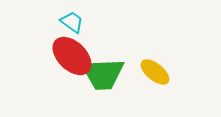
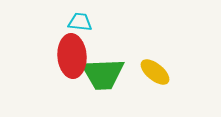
cyan trapezoid: moved 8 px right; rotated 30 degrees counterclockwise
red ellipse: rotated 42 degrees clockwise
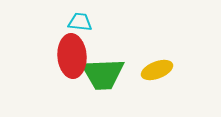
yellow ellipse: moved 2 px right, 2 px up; rotated 60 degrees counterclockwise
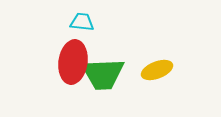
cyan trapezoid: moved 2 px right
red ellipse: moved 1 px right, 6 px down; rotated 12 degrees clockwise
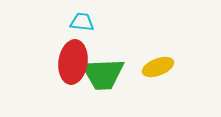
yellow ellipse: moved 1 px right, 3 px up
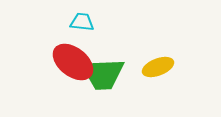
red ellipse: rotated 60 degrees counterclockwise
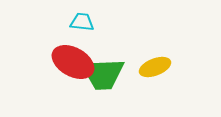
red ellipse: rotated 9 degrees counterclockwise
yellow ellipse: moved 3 px left
